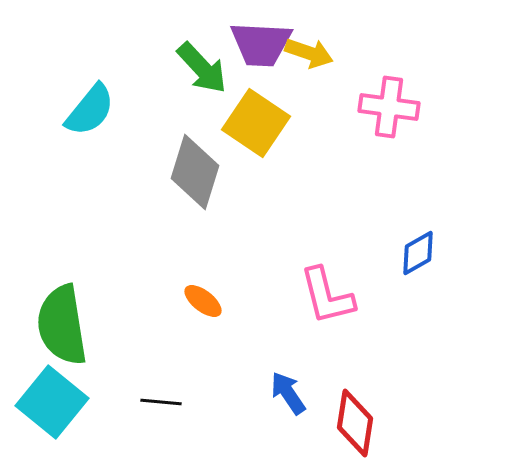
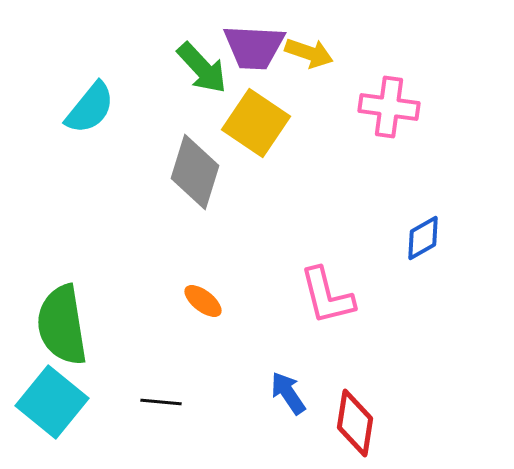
purple trapezoid: moved 7 px left, 3 px down
cyan semicircle: moved 2 px up
blue diamond: moved 5 px right, 15 px up
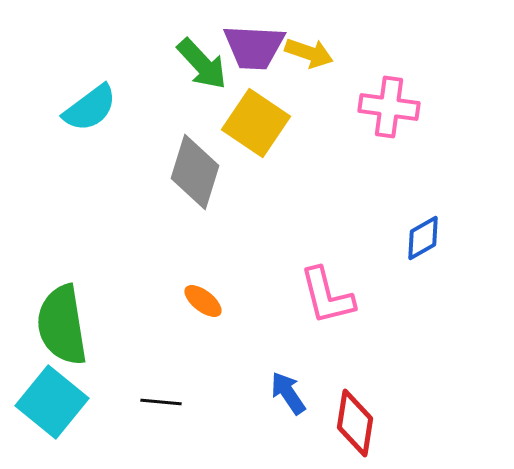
green arrow: moved 4 px up
cyan semicircle: rotated 14 degrees clockwise
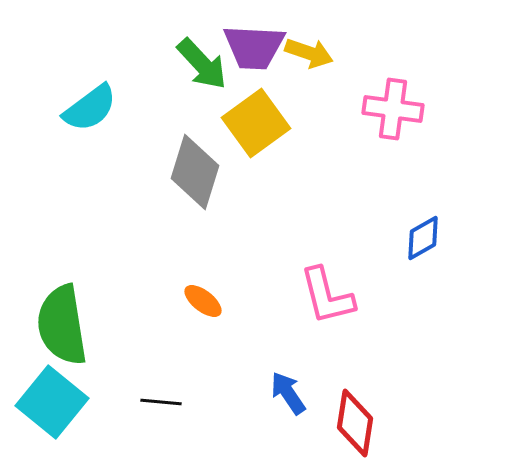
pink cross: moved 4 px right, 2 px down
yellow square: rotated 20 degrees clockwise
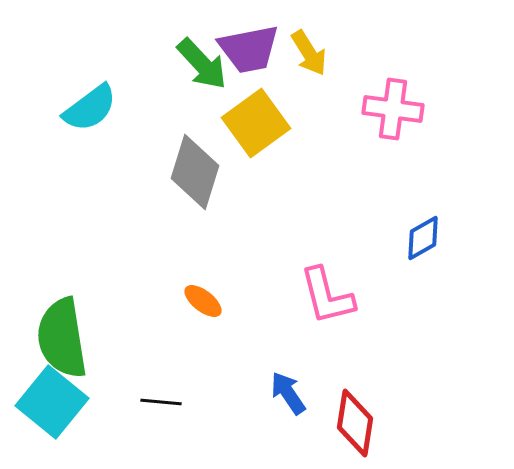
purple trapezoid: moved 5 px left, 2 px down; rotated 14 degrees counterclockwise
yellow arrow: rotated 39 degrees clockwise
green semicircle: moved 13 px down
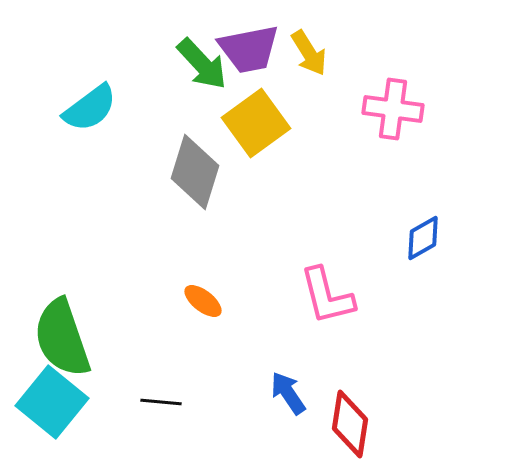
green semicircle: rotated 10 degrees counterclockwise
red diamond: moved 5 px left, 1 px down
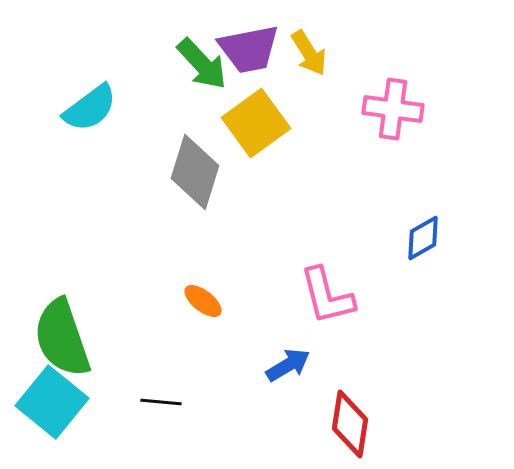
blue arrow: moved 28 px up; rotated 93 degrees clockwise
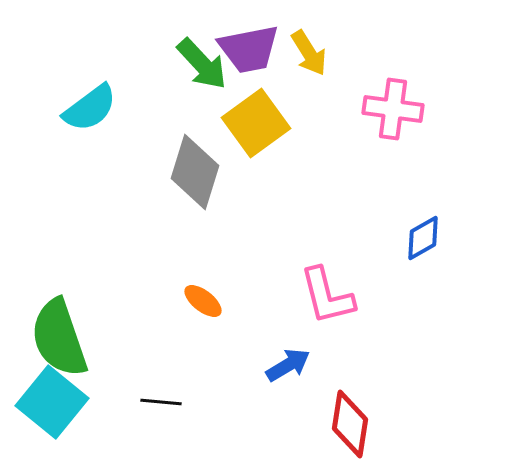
green semicircle: moved 3 px left
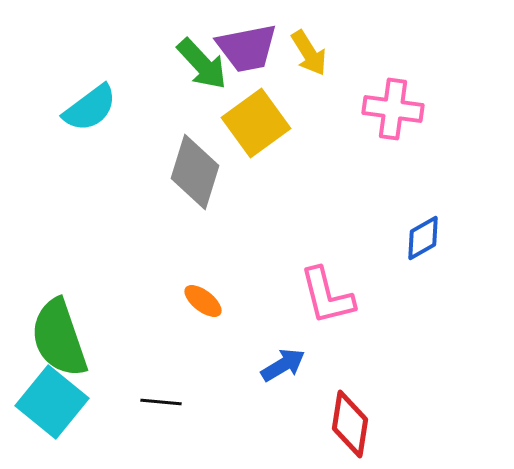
purple trapezoid: moved 2 px left, 1 px up
blue arrow: moved 5 px left
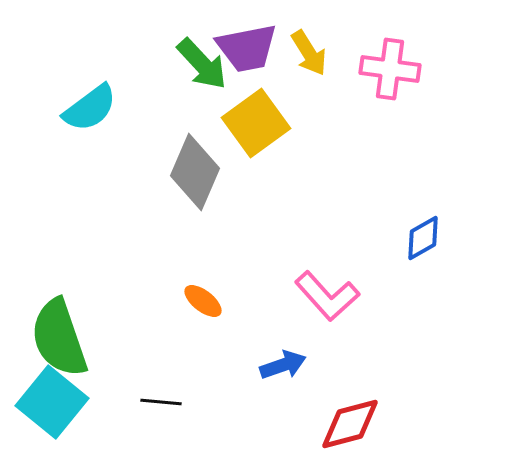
pink cross: moved 3 px left, 40 px up
gray diamond: rotated 6 degrees clockwise
pink L-shape: rotated 28 degrees counterclockwise
blue arrow: rotated 12 degrees clockwise
red diamond: rotated 66 degrees clockwise
